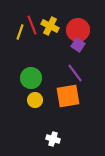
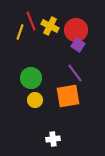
red line: moved 1 px left, 4 px up
red circle: moved 2 px left
white cross: rotated 24 degrees counterclockwise
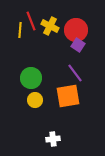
yellow line: moved 2 px up; rotated 14 degrees counterclockwise
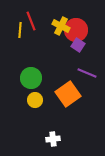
yellow cross: moved 11 px right
purple line: moved 12 px right; rotated 30 degrees counterclockwise
orange square: moved 2 px up; rotated 25 degrees counterclockwise
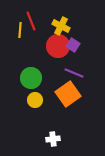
red circle: moved 18 px left, 16 px down
purple square: moved 5 px left
purple line: moved 13 px left
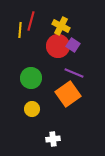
red line: rotated 36 degrees clockwise
yellow circle: moved 3 px left, 9 px down
